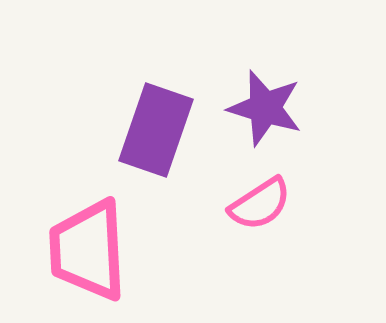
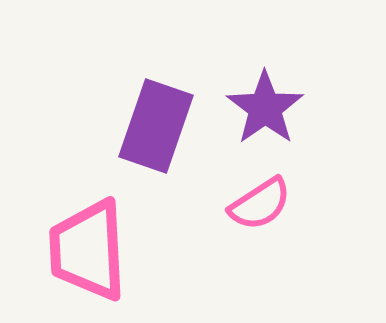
purple star: rotated 20 degrees clockwise
purple rectangle: moved 4 px up
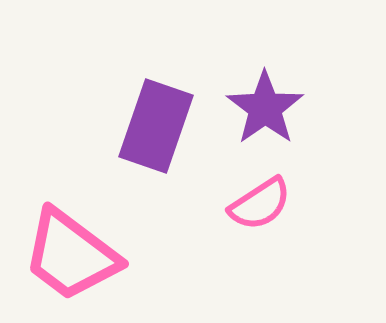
pink trapezoid: moved 17 px left, 5 px down; rotated 50 degrees counterclockwise
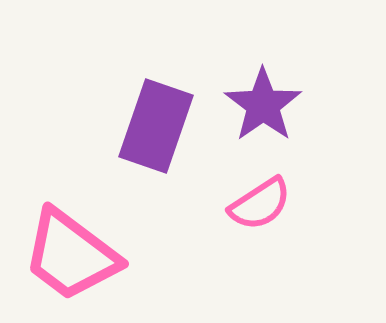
purple star: moved 2 px left, 3 px up
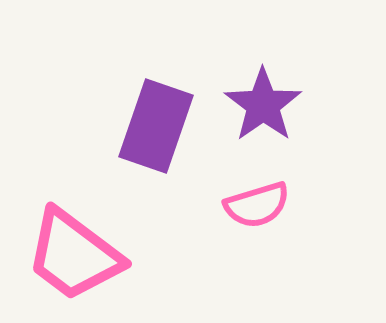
pink semicircle: moved 3 px left, 1 px down; rotated 16 degrees clockwise
pink trapezoid: moved 3 px right
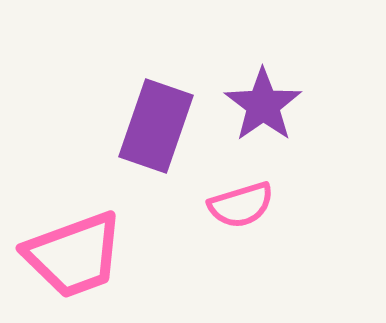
pink semicircle: moved 16 px left
pink trapezoid: rotated 57 degrees counterclockwise
